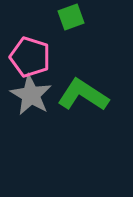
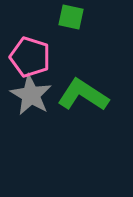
green square: rotated 32 degrees clockwise
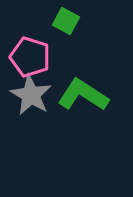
green square: moved 5 px left, 4 px down; rotated 16 degrees clockwise
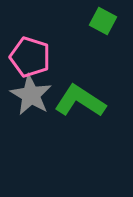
green square: moved 37 px right
green L-shape: moved 3 px left, 6 px down
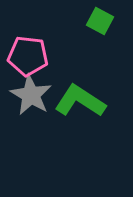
green square: moved 3 px left
pink pentagon: moved 2 px left, 1 px up; rotated 12 degrees counterclockwise
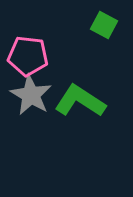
green square: moved 4 px right, 4 px down
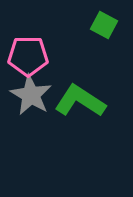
pink pentagon: rotated 6 degrees counterclockwise
